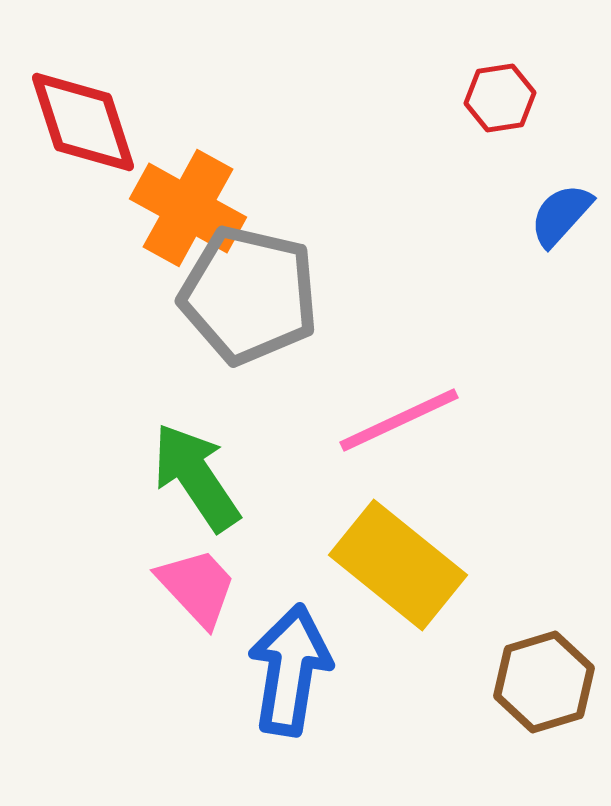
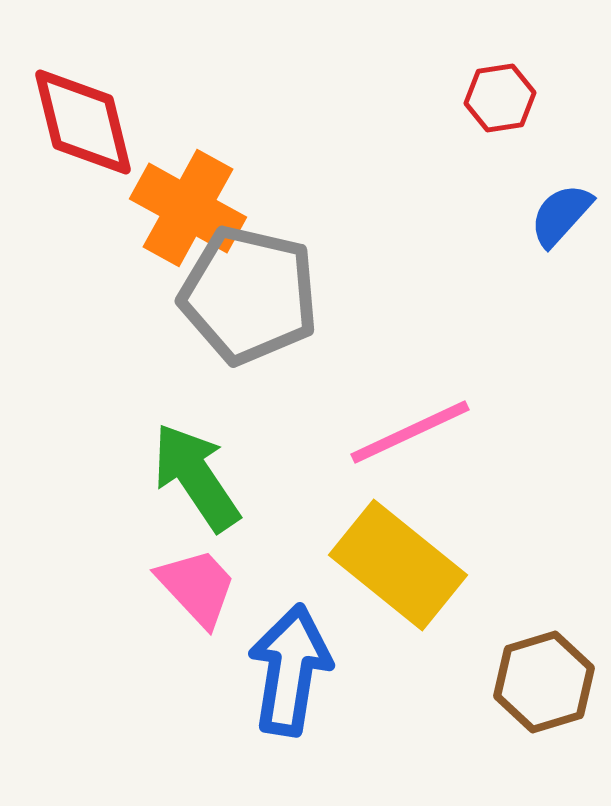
red diamond: rotated 4 degrees clockwise
pink line: moved 11 px right, 12 px down
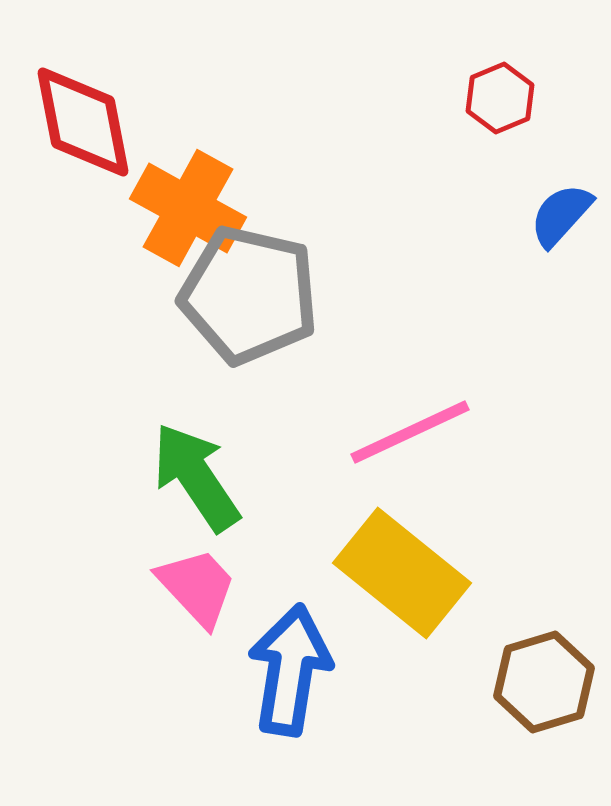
red hexagon: rotated 14 degrees counterclockwise
red diamond: rotated 3 degrees clockwise
yellow rectangle: moved 4 px right, 8 px down
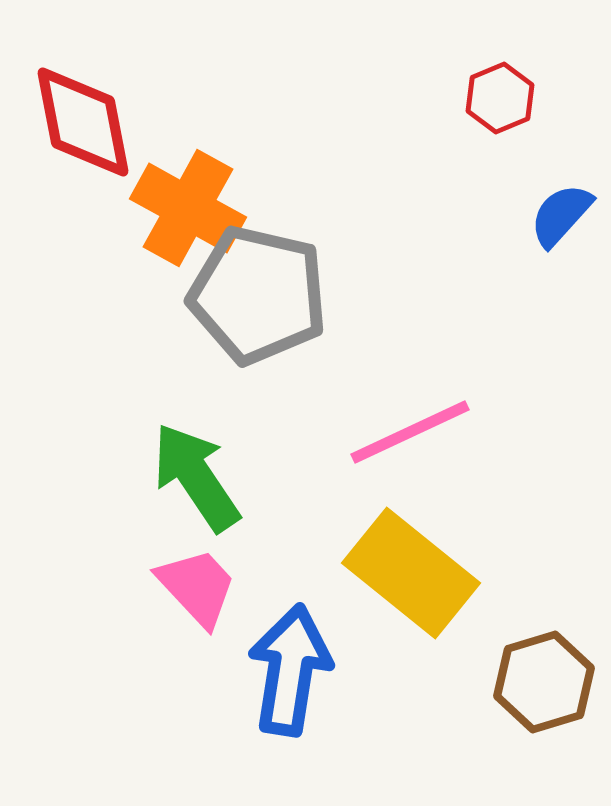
gray pentagon: moved 9 px right
yellow rectangle: moved 9 px right
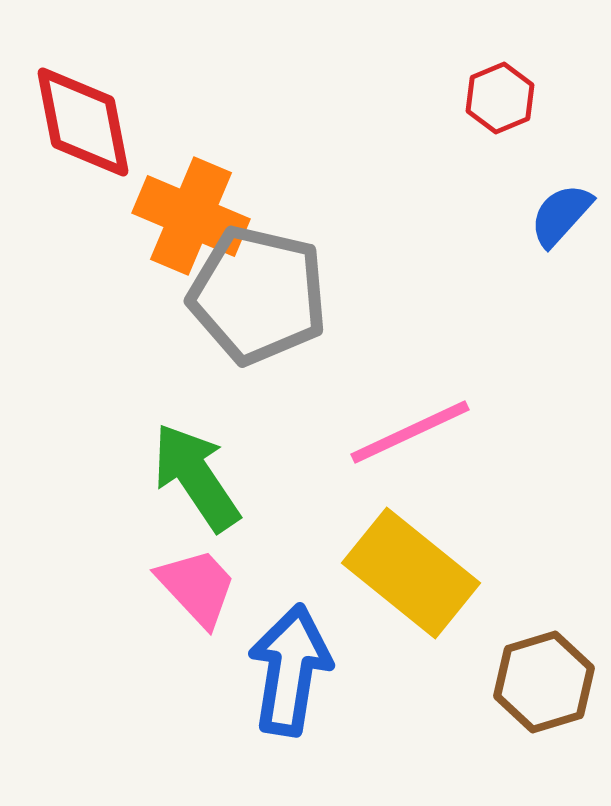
orange cross: moved 3 px right, 8 px down; rotated 6 degrees counterclockwise
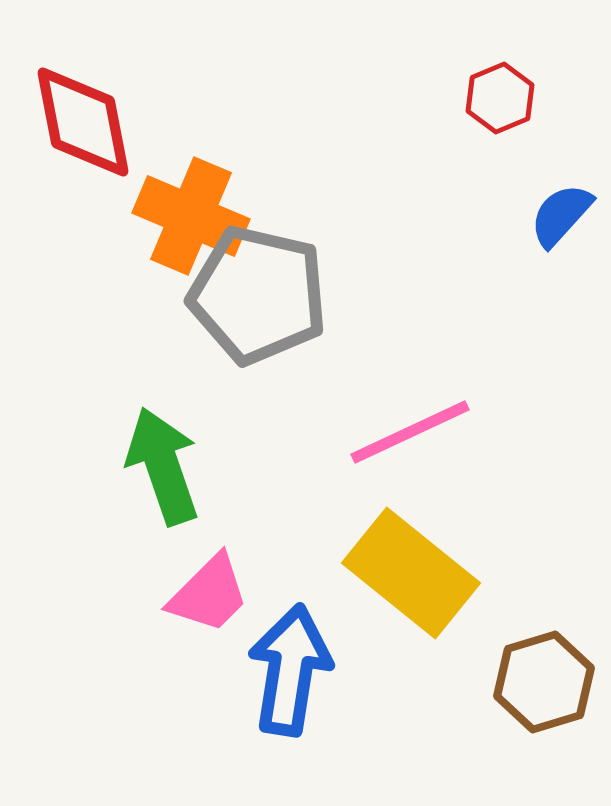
green arrow: moved 33 px left, 11 px up; rotated 15 degrees clockwise
pink trapezoid: moved 12 px right, 7 px down; rotated 88 degrees clockwise
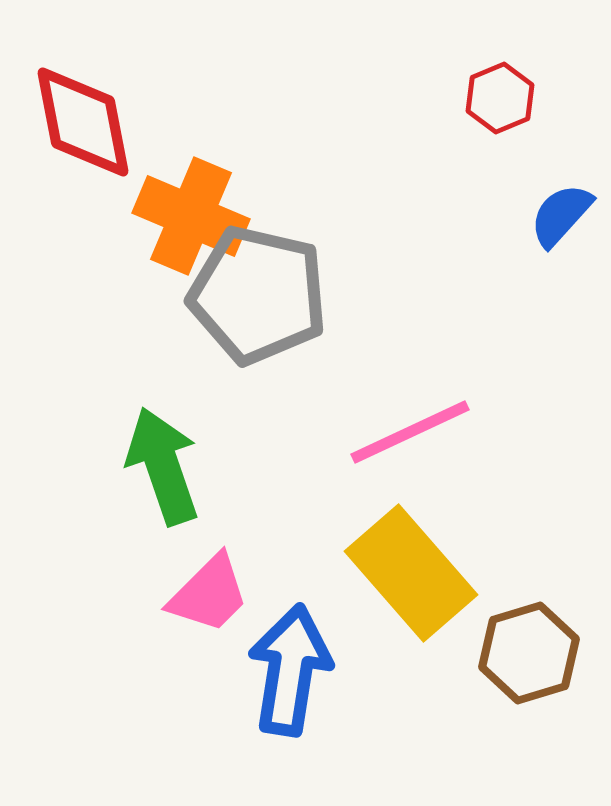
yellow rectangle: rotated 10 degrees clockwise
brown hexagon: moved 15 px left, 29 px up
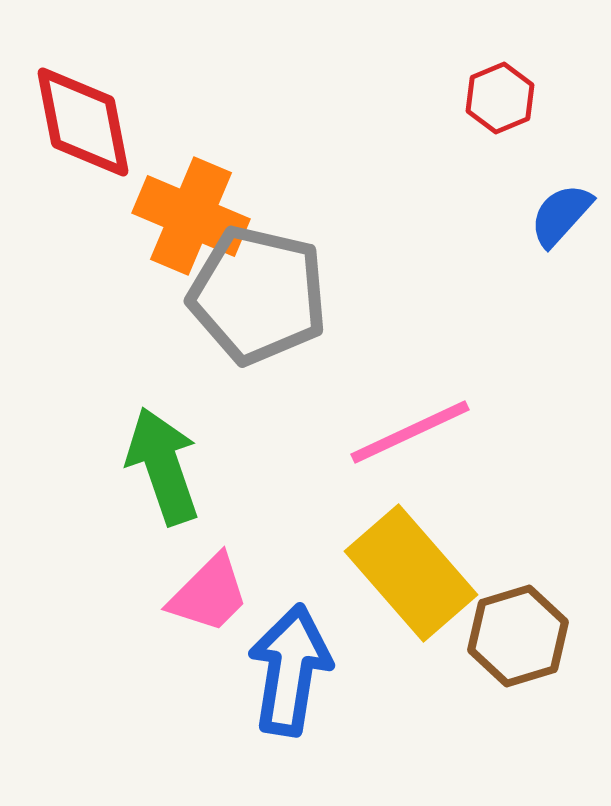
brown hexagon: moved 11 px left, 17 px up
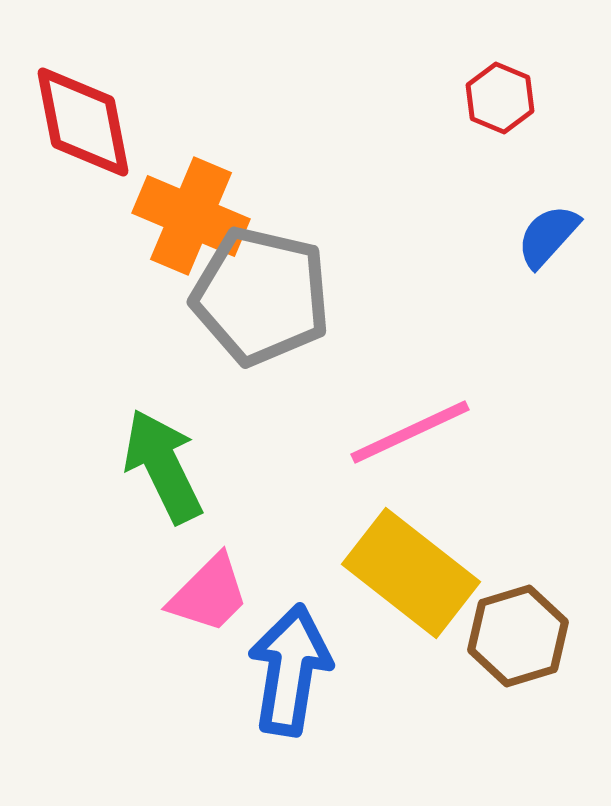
red hexagon: rotated 14 degrees counterclockwise
blue semicircle: moved 13 px left, 21 px down
gray pentagon: moved 3 px right, 1 px down
green arrow: rotated 7 degrees counterclockwise
yellow rectangle: rotated 11 degrees counterclockwise
